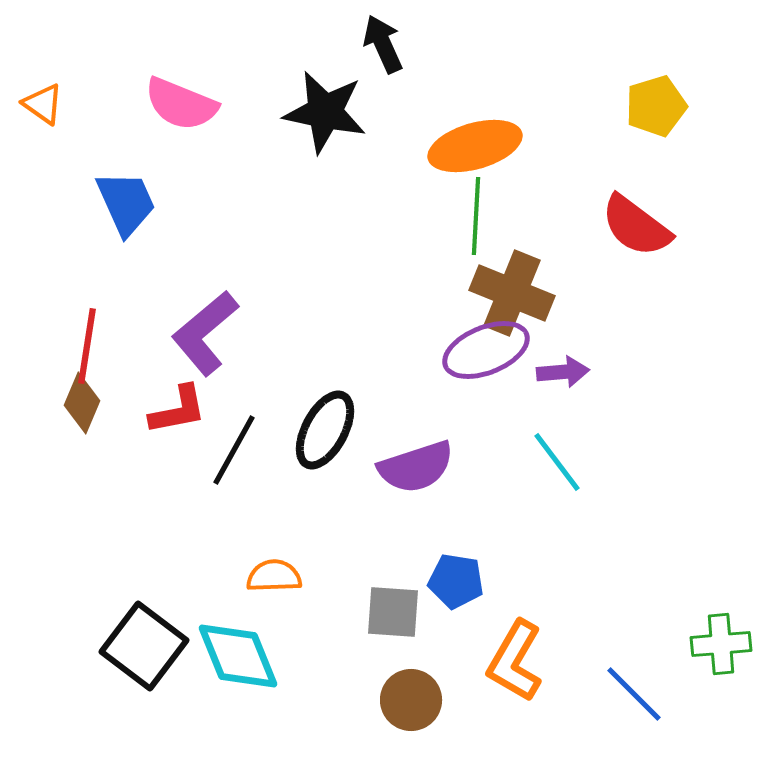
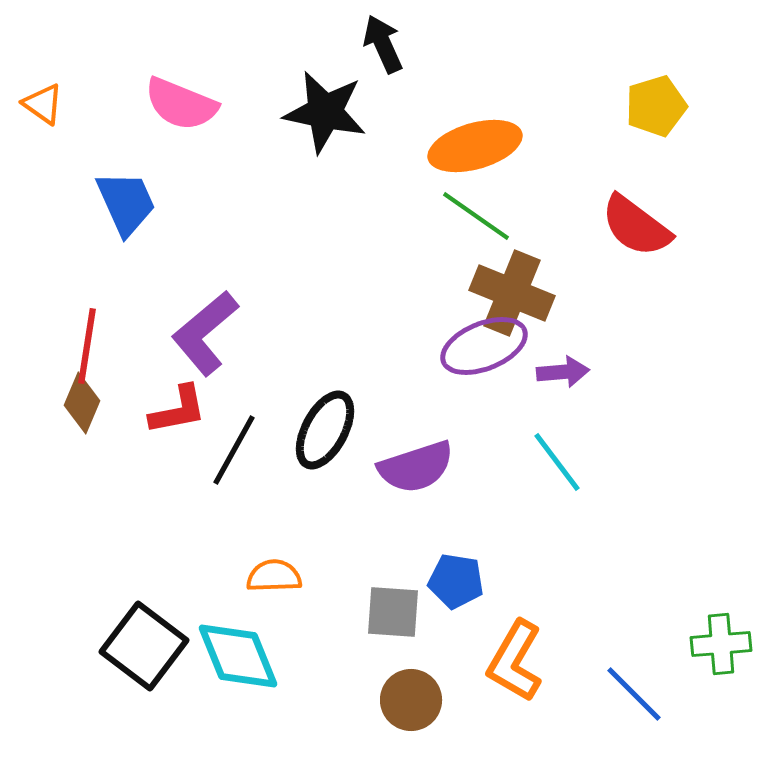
green line: rotated 58 degrees counterclockwise
purple ellipse: moved 2 px left, 4 px up
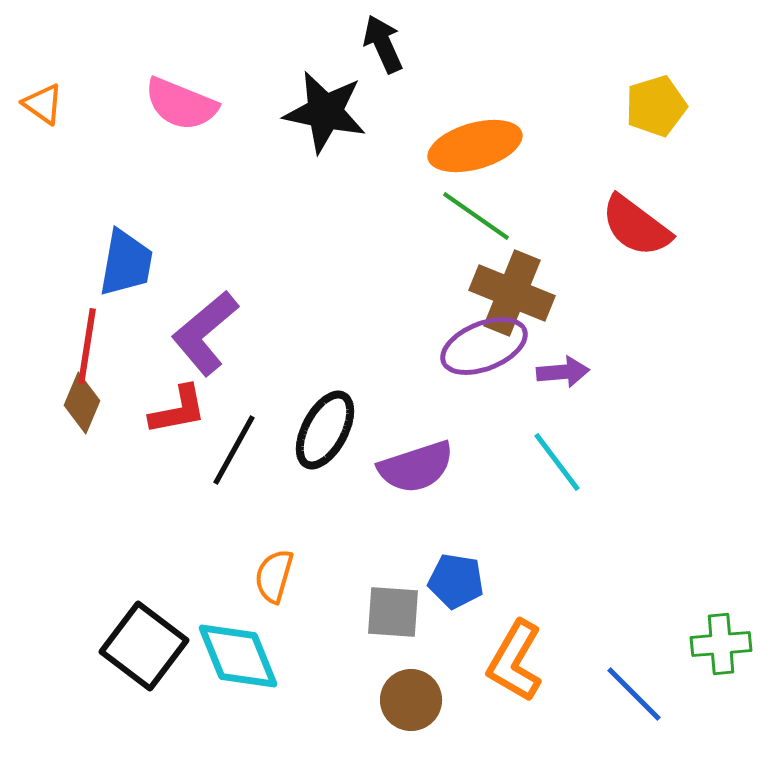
blue trapezoid: moved 60 px down; rotated 34 degrees clockwise
orange semicircle: rotated 72 degrees counterclockwise
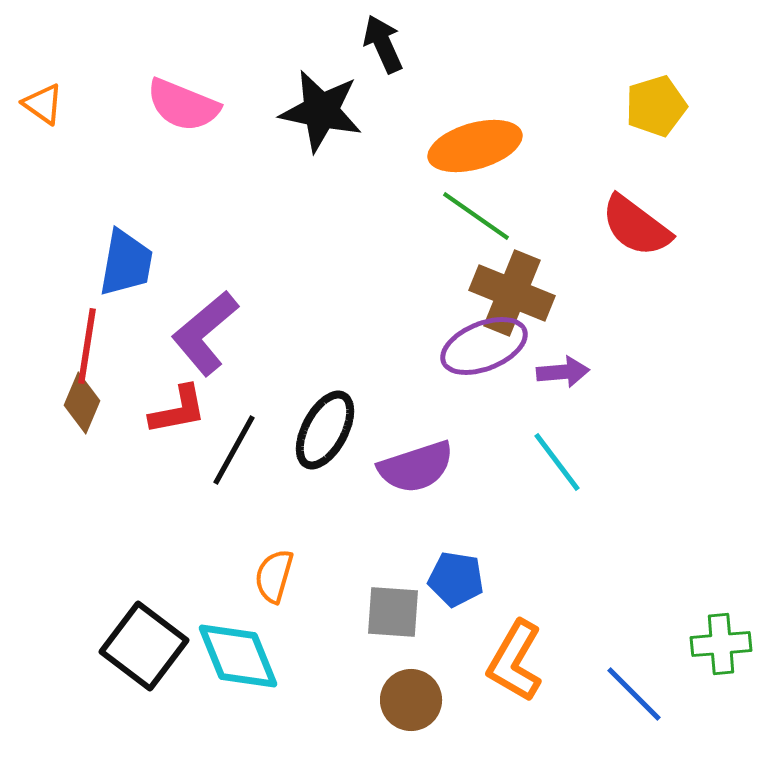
pink semicircle: moved 2 px right, 1 px down
black star: moved 4 px left, 1 px up
blue pentagon: moved 2 px up
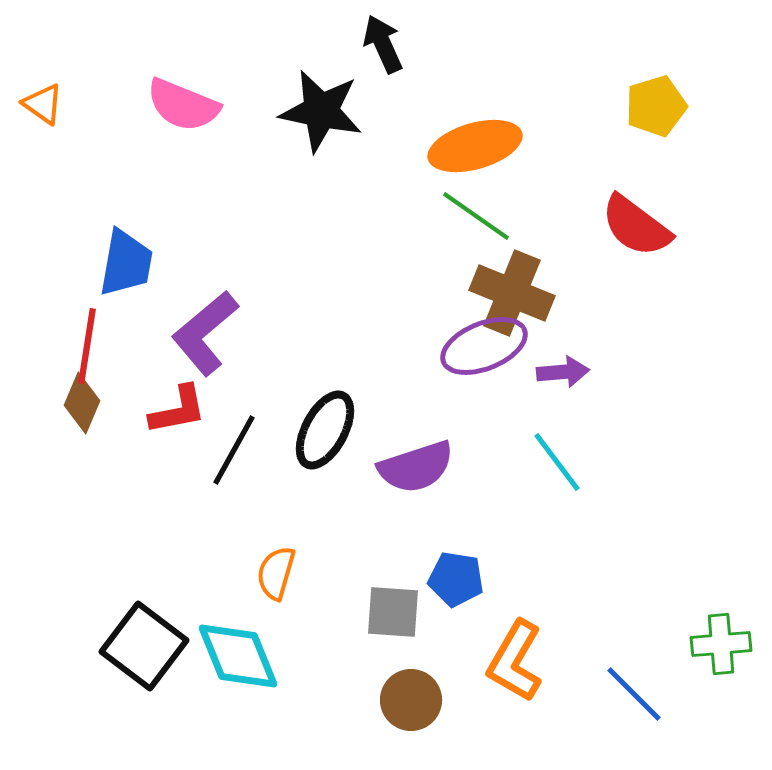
orange semicircle: moved 2 px right, 3 px up
